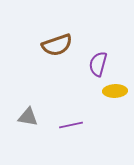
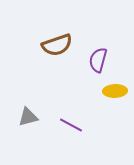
purple semicircle: moved 4 px up
gray triangle: rotated 25 degrees counterclockwise
purple line: rotated 40 degrees clockwise
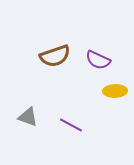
brown semicircle: moved 2 px left, 11 px down
purple semicircle: rotated 80 degrees counterclockwise
gray triangle: rotated 35 degrees clockwise
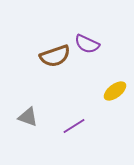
purple semicircle: moved 11 px left, 16 px up
yellow ellipse: rotated 35 degrees counterclockwise
purple line: moved 3 px right, 1 px down; rotated 60 degrees counterclockwise
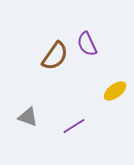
purple semicircle: rotated 40 degrees clockwise
brown semicircle: rotated 36 degrees counterclockwise
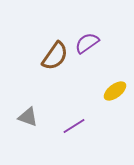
purple semicircle: moved 1 px up; rotated 80 degrees clockwise
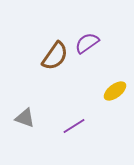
gray triangle: moved 3 px left, 1 px down
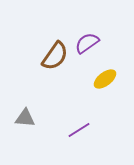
yellow ellipse: moved 10 px left, 12 px up
gray triangle: rotated 15 degrees counterclockwise
purple line: moved 5 px right, 4 px down
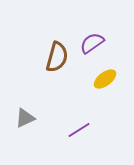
purple semicircle: moved 5 px right
brown semicircle: moved 2 px right, 1 px down; rotated 20 degrees counterclockwise
gray triangle: rotated 30 degrees counterclockwise
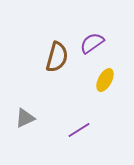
yellow ellipse: moved 1 px down; rotated 25 degrees counterclockwise
